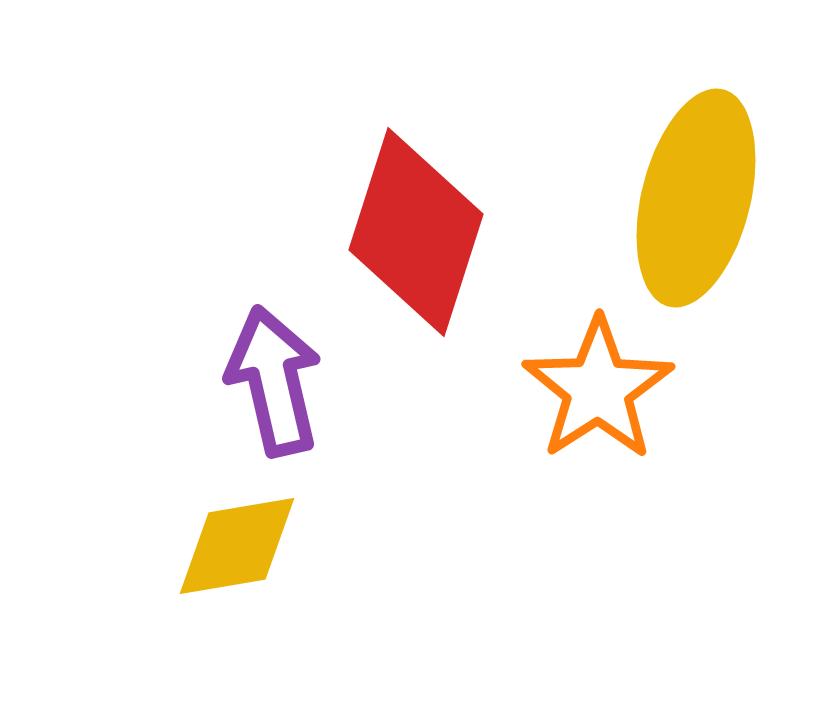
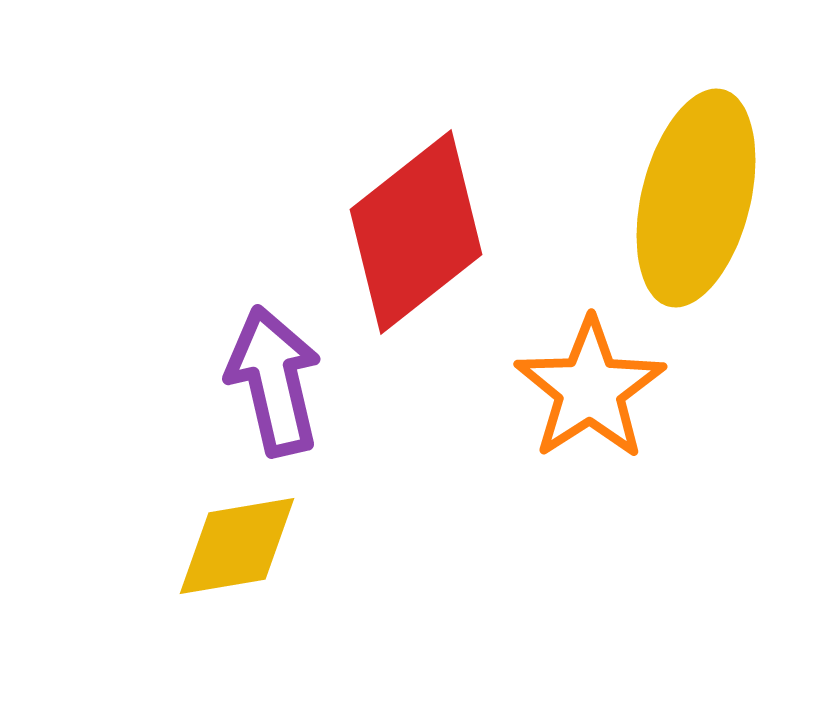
red diamond: rotated 34 degrees clockwise
orange star: moved 8 px left
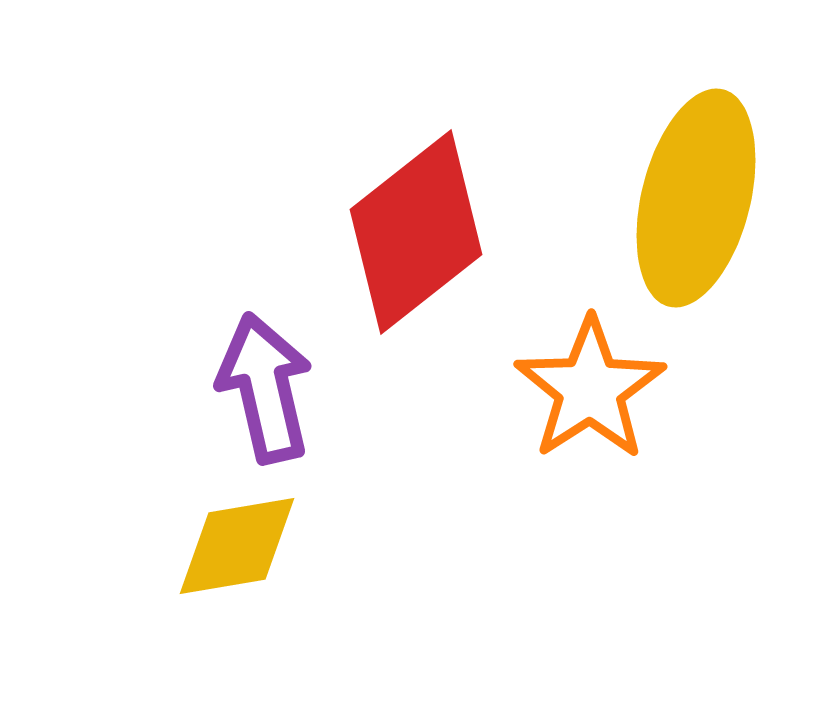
purple arrow: moved 9 px left, 7 px down
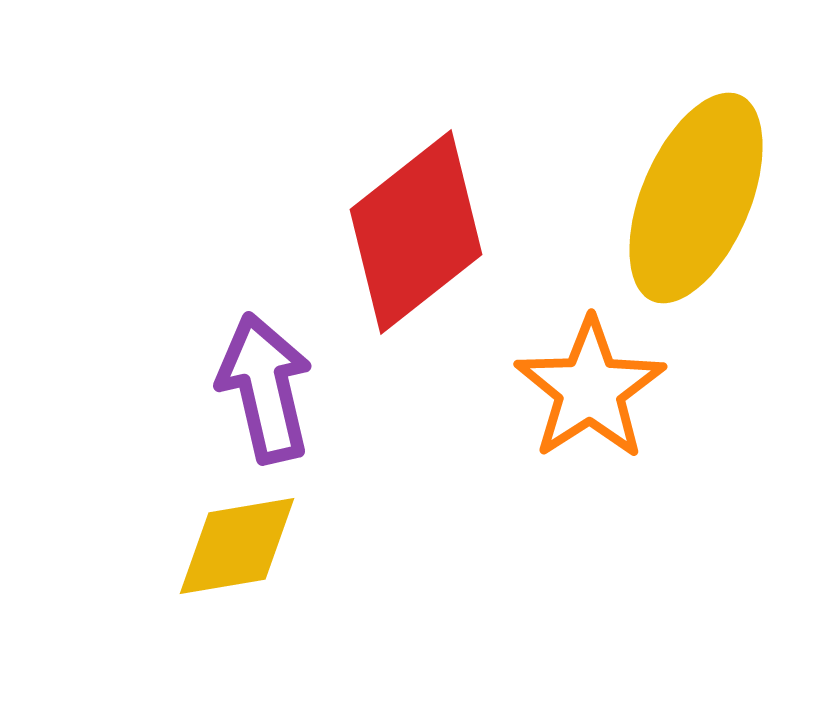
yellow ellipse: rotated 9 degrees clockwise
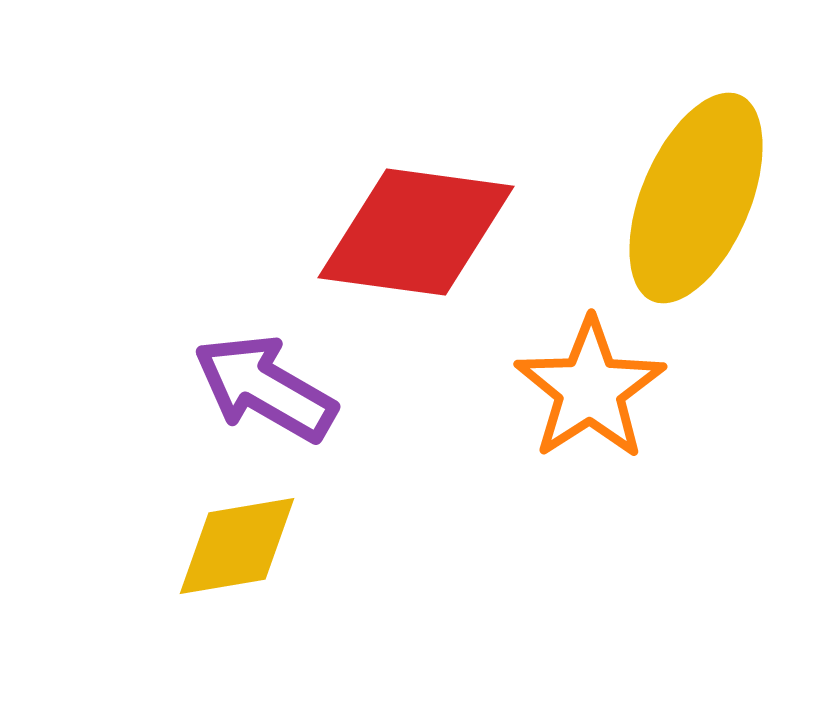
red diamond: rotated 46 degrees clockwise
purple arrow: rotated 47 degrees counterclockwise
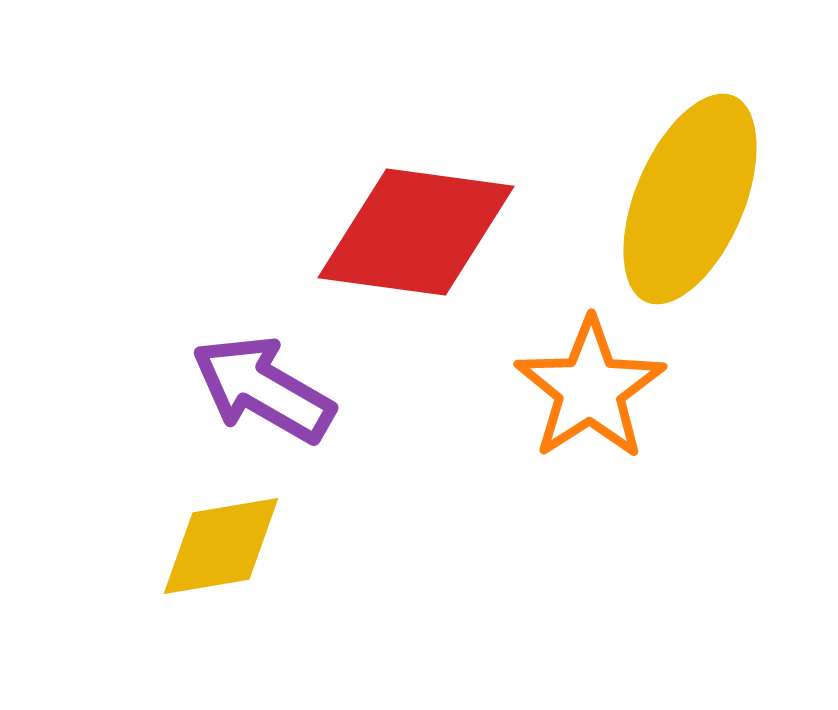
yellow ellipse: moved 6 px left, 1 px down
purple arrow: moved 2 px left, 1 px down
yellow diamond: moved 16 px left
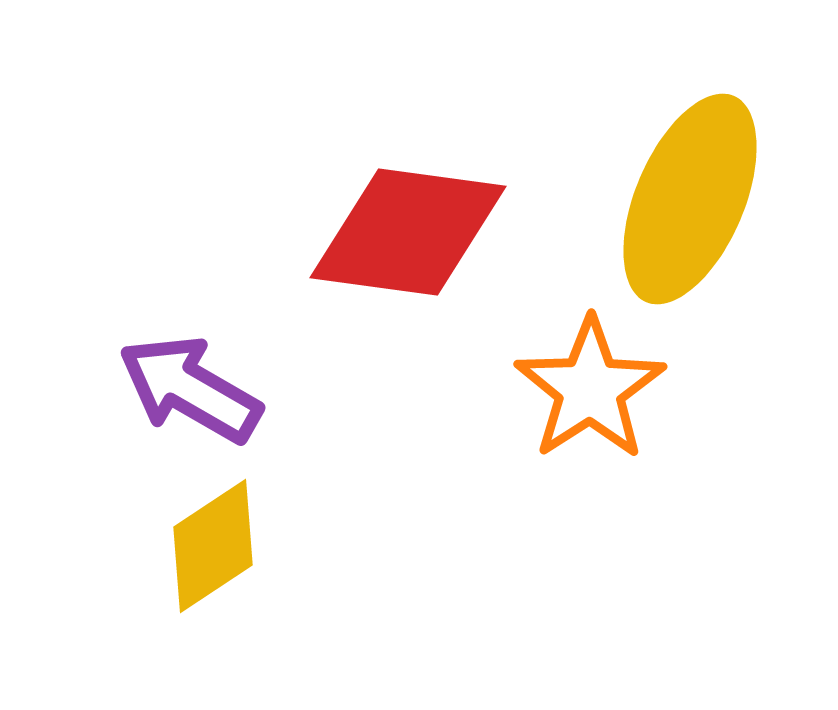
red diamond: moved 8 px left
purple arrow: moved 73 px left
yellow diamond: moved 8 px left; rotated 24 degrees counterclockwise
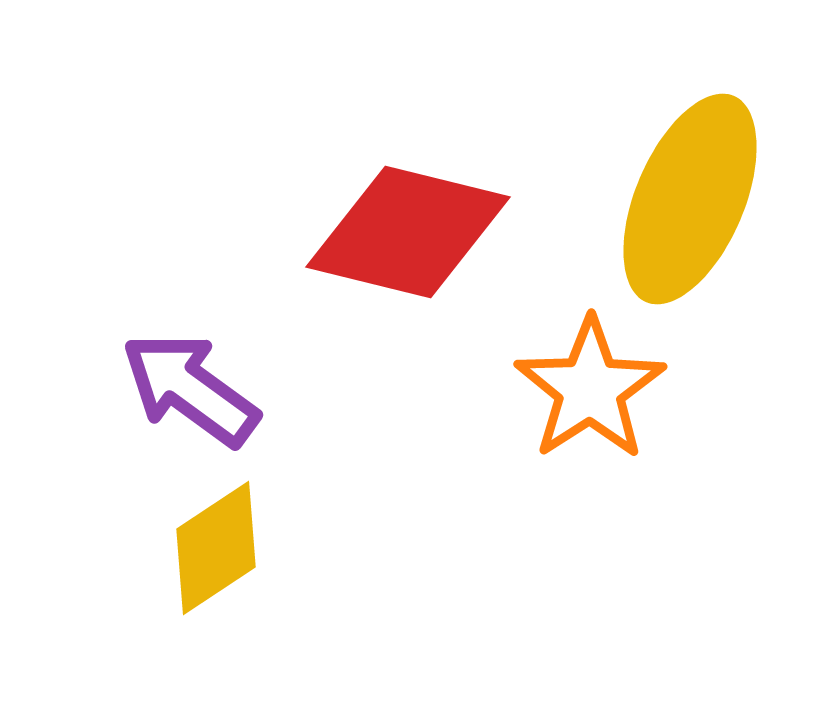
red diamond: rotated 6 degrees clockwise
purple arrow: rotated 6 degrees clockwise
yellow diamond: moved 3 px right, 2 px down
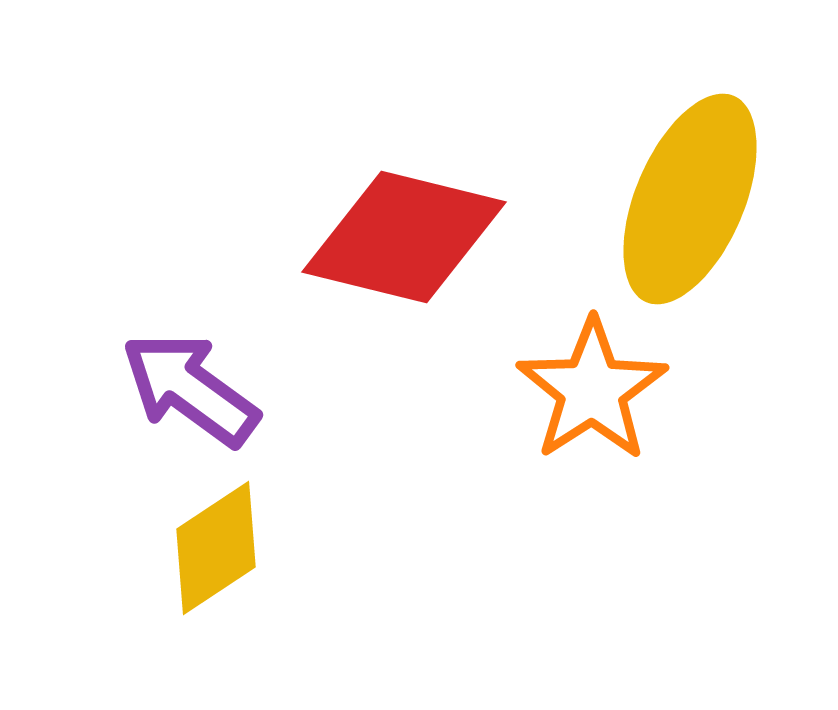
red diamond: moved 4 px left, 5 px down
orange star: moved 2 px right, 1 px down
